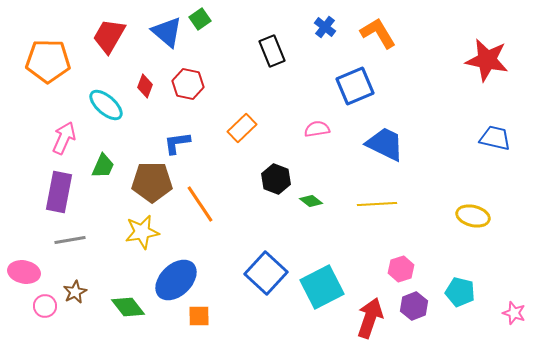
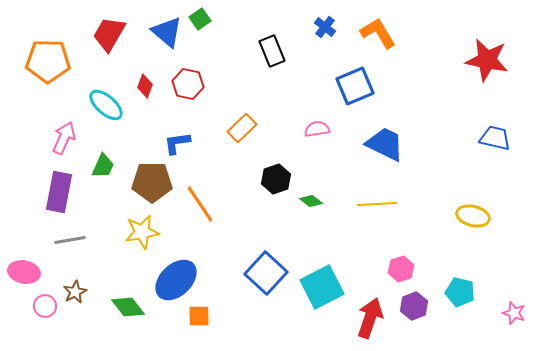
red trapezoid at (109, 36): moved 2 px up
black hexagon at (276, 179): rotated 20 degrees clockwise
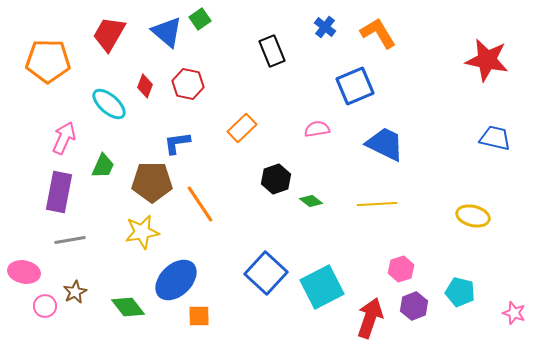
cyan ellipse at (106, 105): moved 3 px right, 1 px up
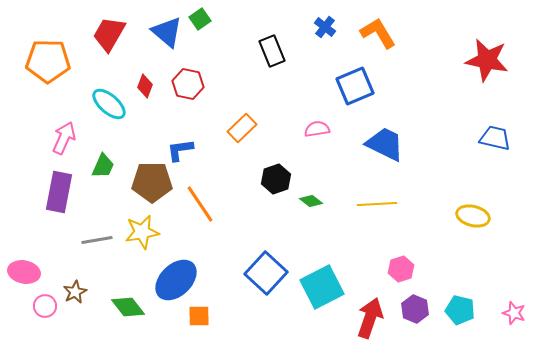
blue L-shape at (177, 143): moved 3 px right, 7 px down
gray line at (70, 240): moved 27 px right
cyan pentagon at (460, 292): moved 18 px down
purple hexagon at (414, 306): moved 1 px right, 3 px down; rotated 16 degrees counterclockwise
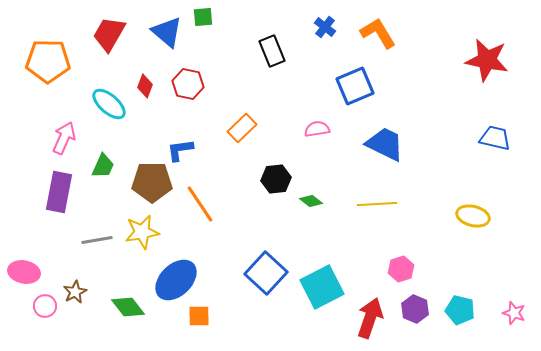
green square at (200, 19): moved 3 px right, 2 px up; rotated 30 degrees clockwise
black hexagon at (276, 179): rotated 12 degrees clockwise
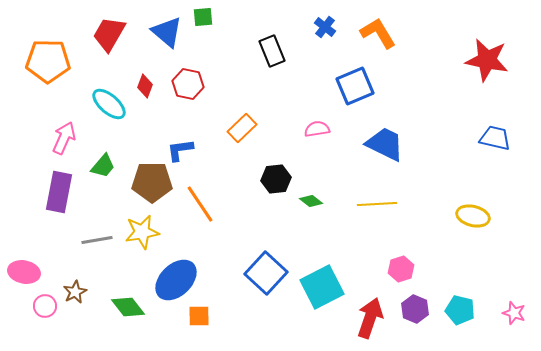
green trapezoid at (103, 166): rotated 16 degrees clockwise
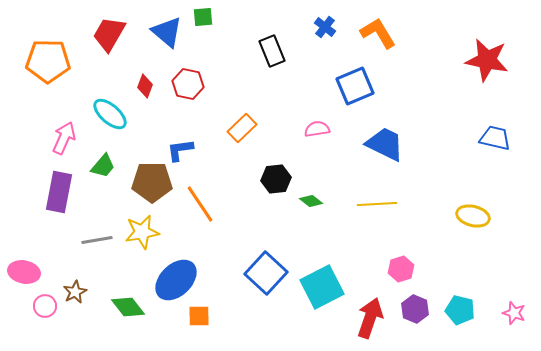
cyan ellipse at (109, 104): moved 1 px right, 10 px down
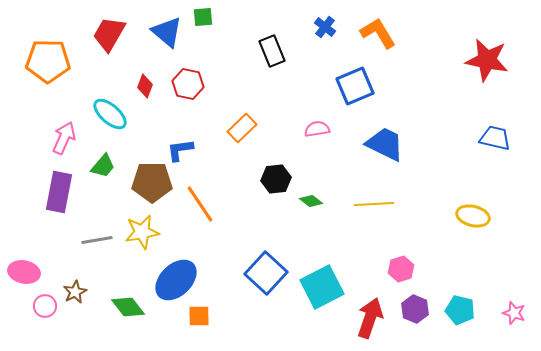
yellow line at (377, 204): moved 3 px left
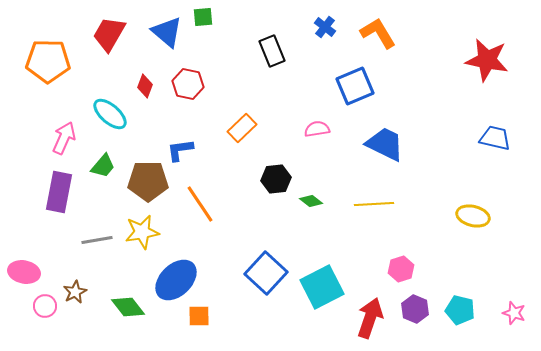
brown pentagon at (152, 182): moved 4 px left, 1 px up
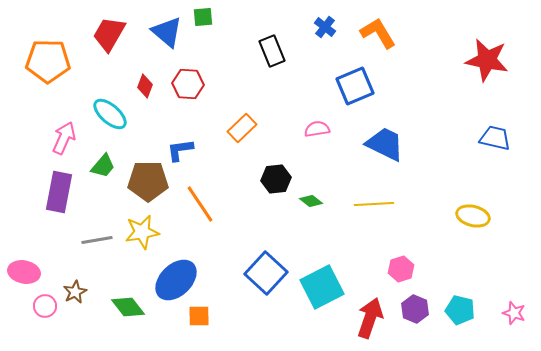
red hexagon at (188, 84): rotated 8 degrees counterclockwise
